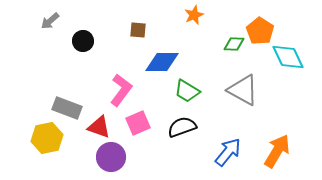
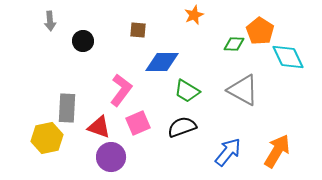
gray arrow: rotated 54 degrees counterclockwise
gray rectangle: rotated 72 degrees clockwise
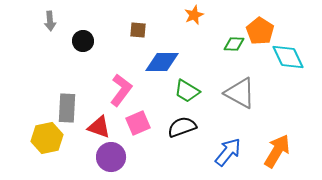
gray triangle: moved 3 px left, 3 px down
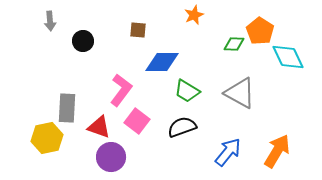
pink square: moved 1 px left, 2 px up; rotated 30 degrees counterclockwise
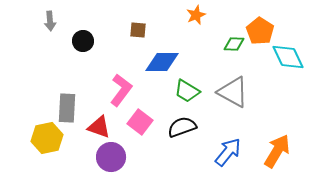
orange star: moved 2 px right
gray triangle: moved 7 px left, 1 px up
pink square: moved 3 px right, 1 px down
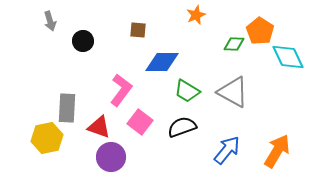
gray arrow: rotated 12 degrees counterclockwise
blue arrow: moved 1 px left, 2 px up
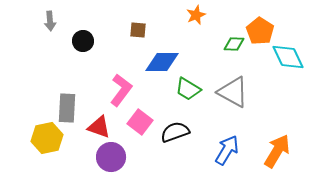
gray arrow: rotated 12 degrees clockwise
green trapezoid: moved 1 px right, 2 px up
black semicircle: moved 7 px left, 5 px down
blue arrow: rotated 8 degrees counterclockwise
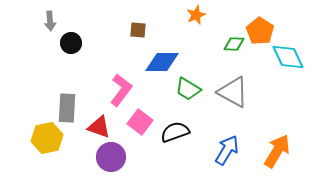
black circle: moved 12 px left, 2 px down
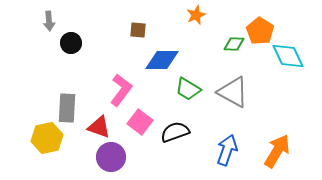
gray arrow: moved 1 px left
cyan diamond: moved 1 px up
blue diamond: moved 2 px up
blue arrow: rotated 12 degrees counterclockwise
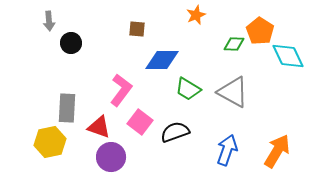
brown square: moved 1 px left, 1 px up
yellow hexagon: moved 3 px right, 4 px down
